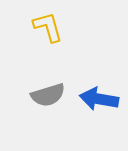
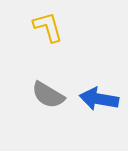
gray semicircle: rotated 48 degrees clockwise
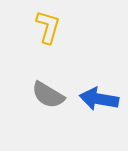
yellow L-shape: rotated 32 degrees clockwise
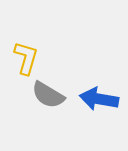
yellow L-shape: moved 22 px left, 31 px down
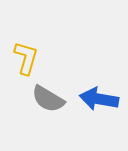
gray semicircle: moved 4 px down
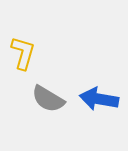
yellow L-shape: moved 3 px left, 5 px up
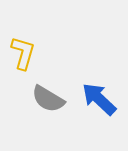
blue arrow: rotated 33 degrees clockwise
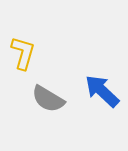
blue arrow: moved 3 px right, 8 px up
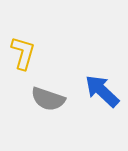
gray semicircle: rotated 12 degrees counterclockwise
